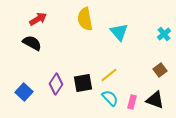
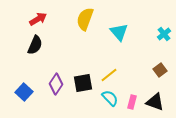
yellow semicircle: rotated 30 degrees clockwise
black semicircle: moved 3 px right, 2 px down; rotated 84 degrees clockwise
black triangle: moved 2 px down
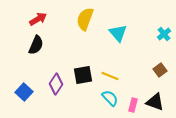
cyan triangle: moved 1 px left, 1 px down
black semicircle: moved 1 px right
yellow line: moved 1 px right, 1 px down; rotated 60 degrees clockwise
black square: moved 8 px up
pink rectangle: moved 1 px right, 3 px down
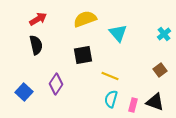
yellow semicircle: rotated 50 degrees clockwise
black semicircle: rotated 36 degrees counterclockwise
black square: moved 20 px up
cyan semicircle: moved 1 px right, 1 px down; rotated 120 degrees counterclockwise
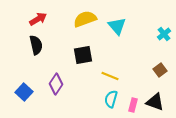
cyan triangle: moved 1 px left, 7 px up
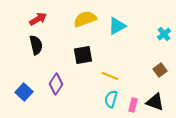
cyan triangle: rotated 42 degrees clockwise
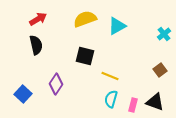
black square: moved 2 px right, 1 px down; rotated 24 degrees clockwise
blue square: moved 1 px left, 2 px down
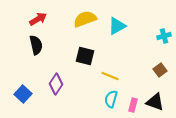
cyan cross: moved 2 px down; rotated 24 degrees clockwise
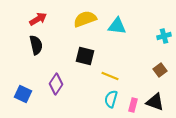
cyan triangle: rotated 36 degrees clockwise
blue square: rotated 18 degrees counterclockwise
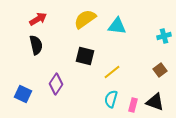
yellow semicircle: rotated 15 degrees counterclockwise
yellow line: moved 2 px right, 4 px up; rotated 60 degrees counterclockwise
